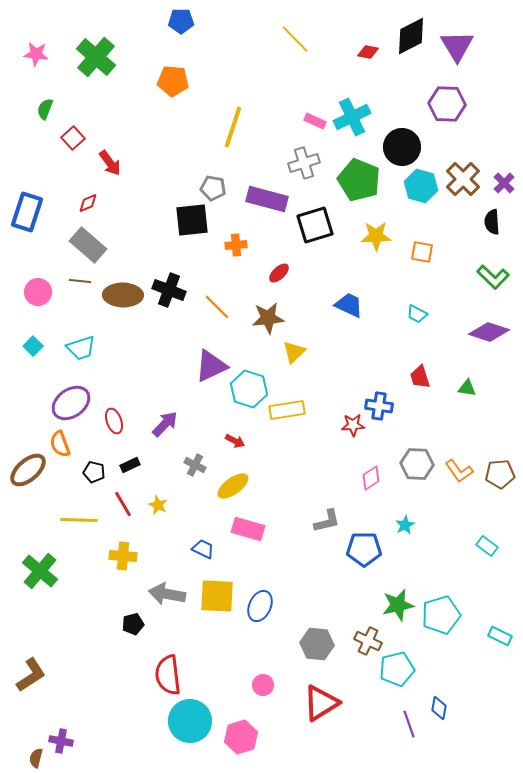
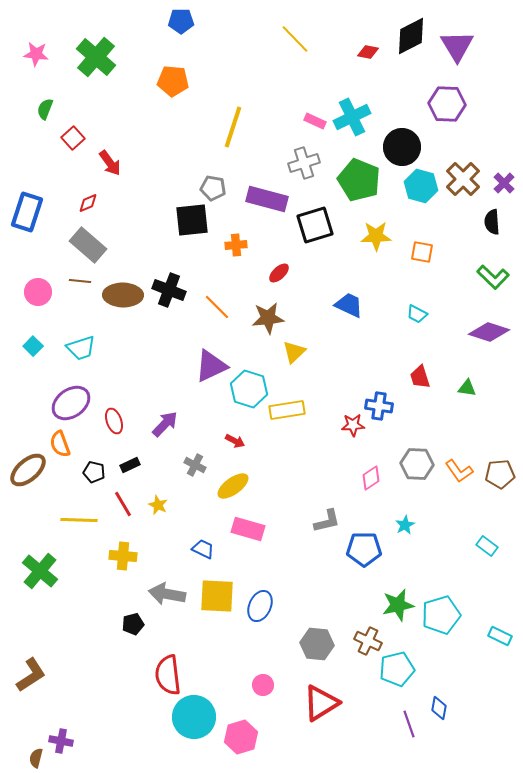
cyan circle at (190, 721): moved 4 px right, 4 px up
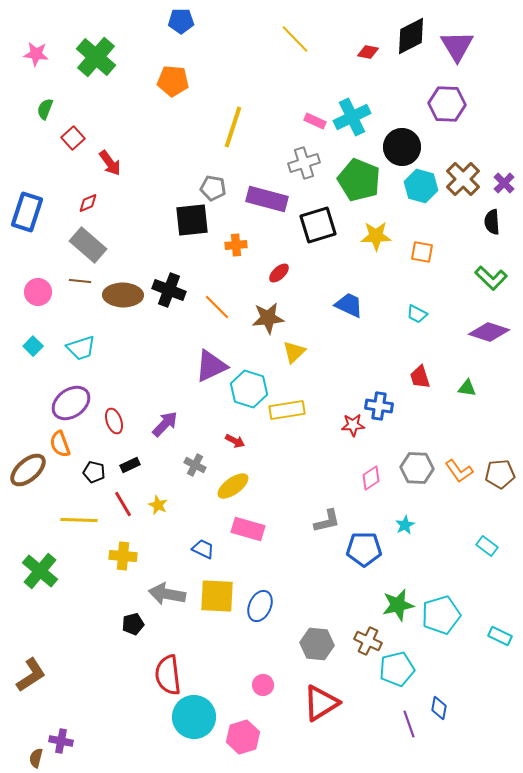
black square at (315, 225): moved 3 px right
green L-shape at (493, 277): moved 2 px left, 1 px down
gray hexagon at (417, 464): moved 4 px down
pink hexagon at (241, 737): moved 2 px right
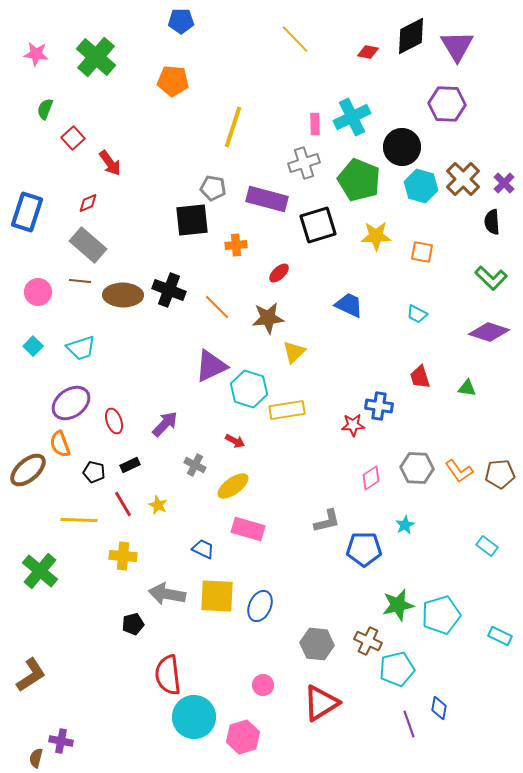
pink rectangle at (315, 121): moved 3 px down; rotated 65 degrees clockwise
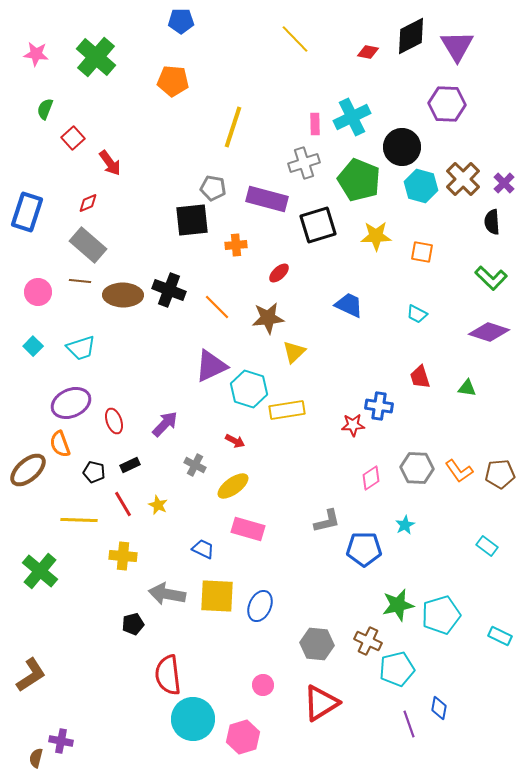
purple ellipse at (71, 403): rotated 12 degrees clockwise
cyan circle at (194, 717): moved 1 px left, 2 px down
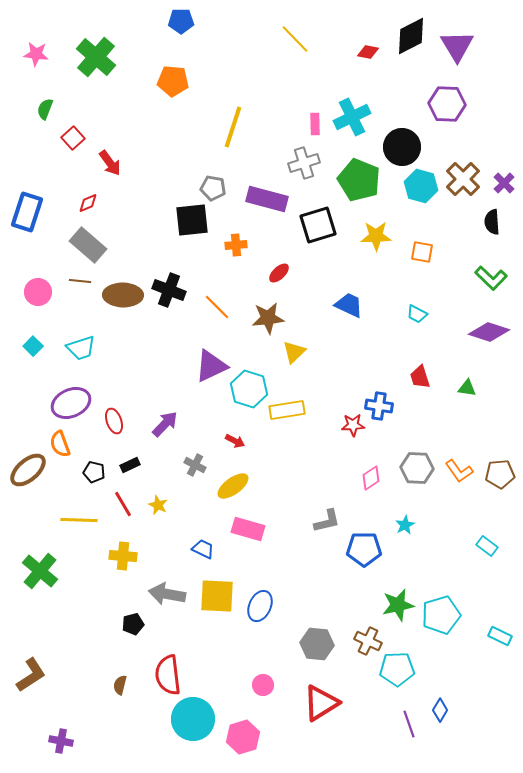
cyan pentagon at (397, 669): rotated 12 degrees clockwise
blue diamond at (439, 708): moved 1 px right, 2 px down; rotated 20 degrees clockwise
brown semicircle at (36, 758): moved 84 px right, 73 px up
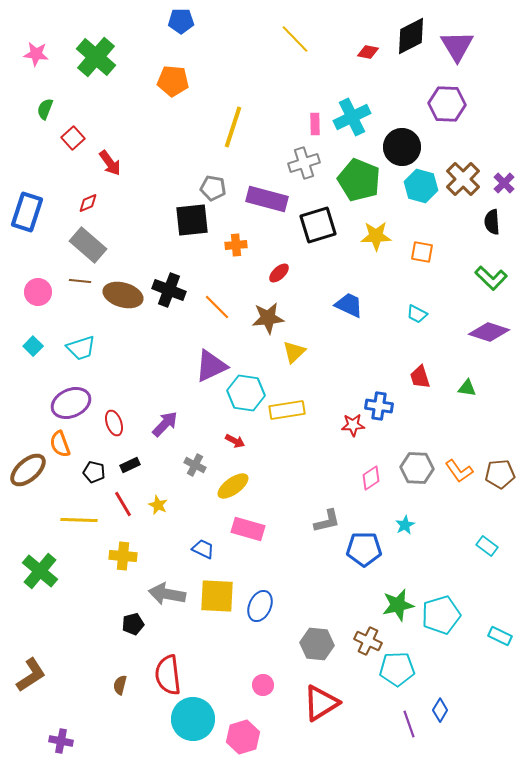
brown ellipse at (123, 295): rotated 15 degrees clockwise
cyan hexagon at (249, 389): moved 3 px left, 4 px down; rotated 9 degrees counterclockwise
red ellipse at (114, 421): moved 2 px down
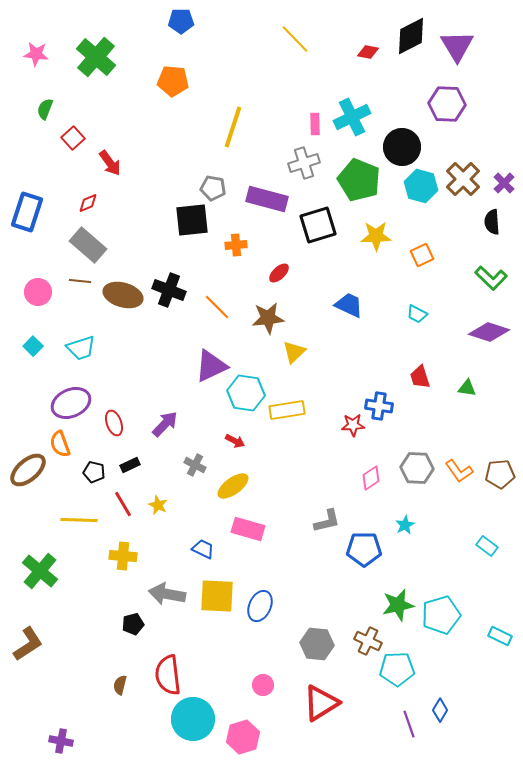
orange square at (422, 252): moved 3 px down; rotated 35 degrees counterclockwise
brown L-shape at (31, 675): moved 3 px left, 31 px up
